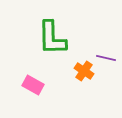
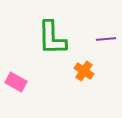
purple line: moved 19 px up; rotated 18 degrees counterclockwise
pink rectangle: moved 17 px left, 3 px up
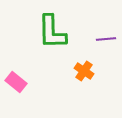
green L-shape: moved 6 px up
pink rectangle: rotated 10 degrees clockwise
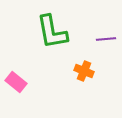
green L-shape: rotated 9 degrees counterclockwise
orange cross: rotated 12 degrees counterclockwise
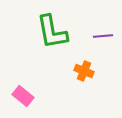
purple line: moved 3 px left, 3 px up
pink rectangle: moved 7 px right, 14 px down
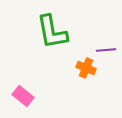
purple line: moved 3 px right, 14 px down
orange cross: moved 2 px right, 3 px up
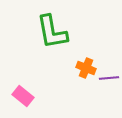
purple line: moved 3 px right, 28 px down
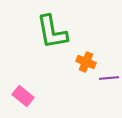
orange cross: moved 6 px up
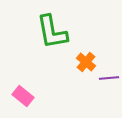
orange cross: rotated 18 degrees clockwise
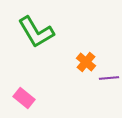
green L-shape: moved 16 px left; rotated 21 degrees counterclockwise
pink rectangle: moved 1 px right, 2 px down
